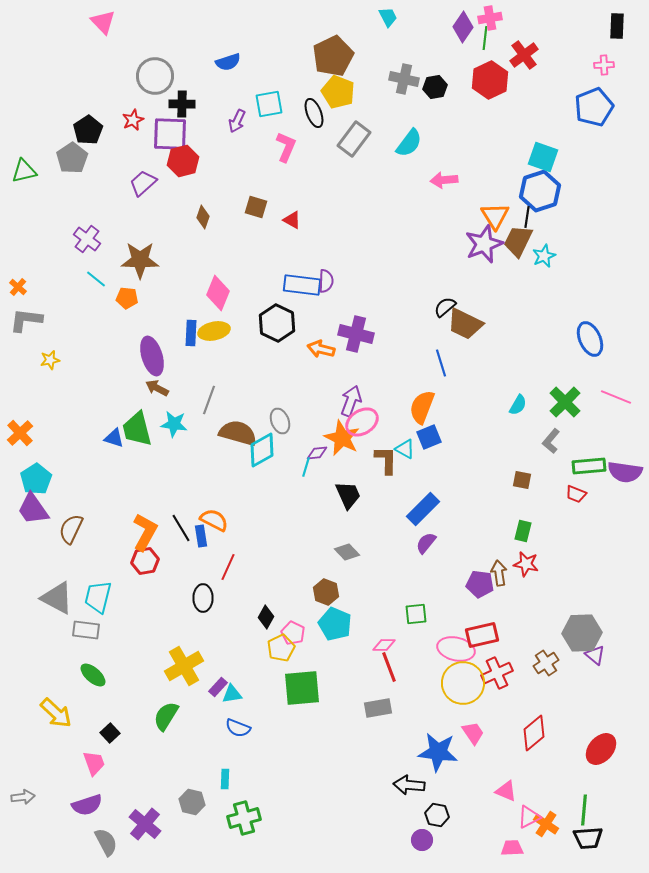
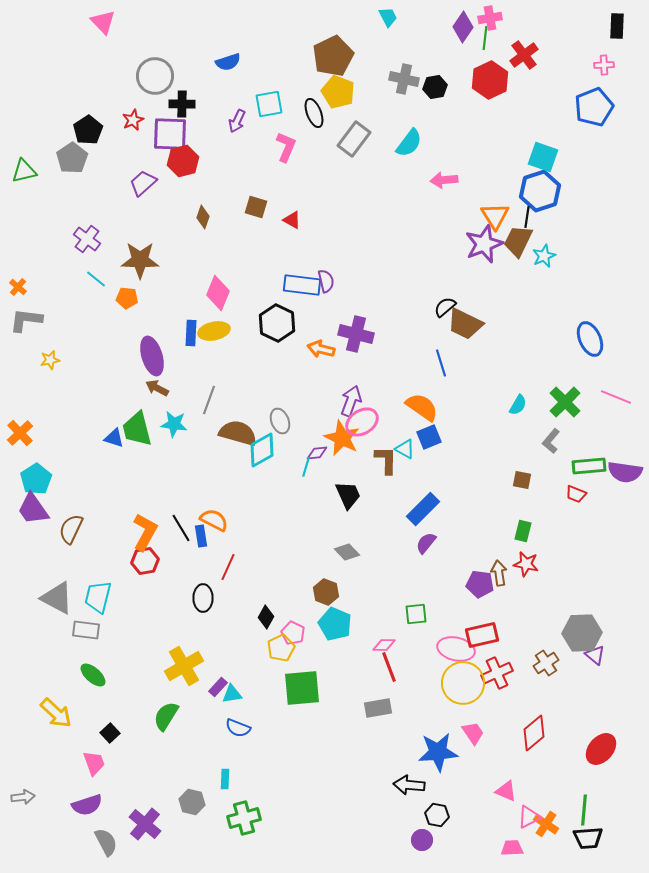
purple semicircle at (326, 281): rotated 15 degrees counterclockwise
orange semicircle at (422, 407): rotated 104 degrees clockwise
blue star at (438, 752): rotated 12 degrees counterclockwise
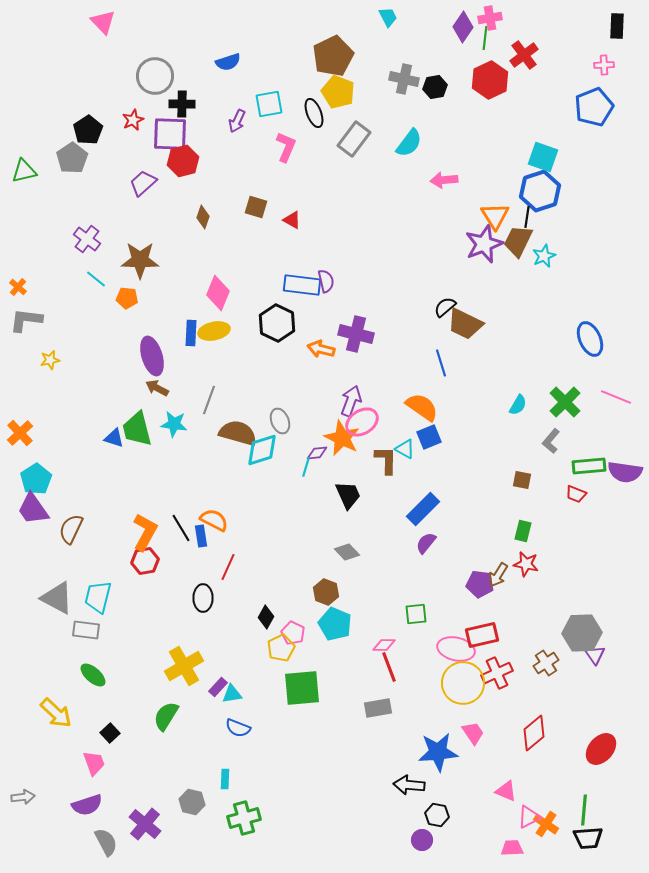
cyan diamond at (262, 450): rotated 12 degrees clockwise
brown arrow at (499, 573): moved 1 px left, 2 px down; rotated 140 degrees counterclockwise
purple triangle at (595, 655): rotated 15 degrees clockwise
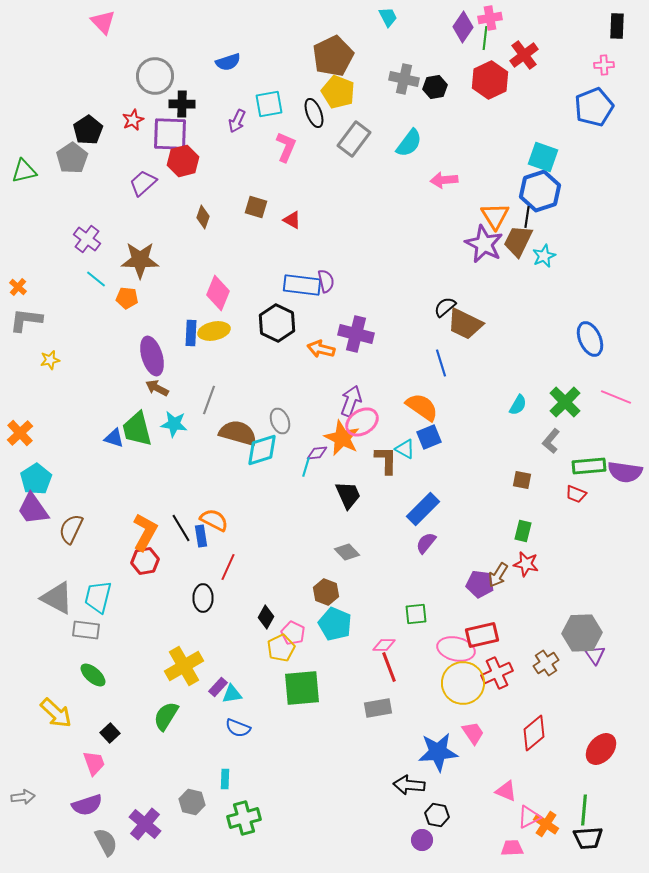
purple star at (484, 244): rotated 24 degrees counterclockwise
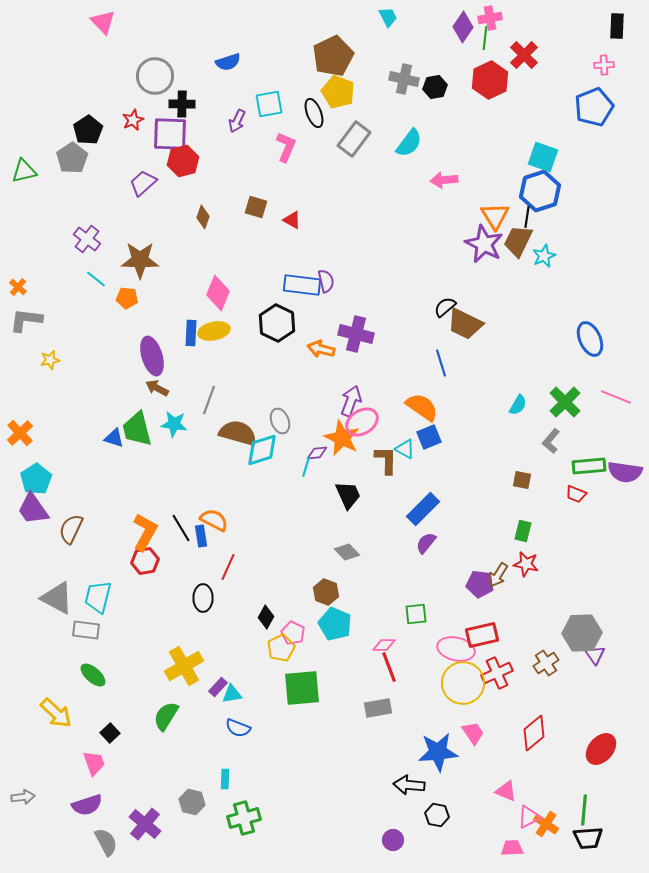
red cross at (524, 55): rotated 8 degrees counterclockwise
purple circle at (422, 840): moved 29 px left
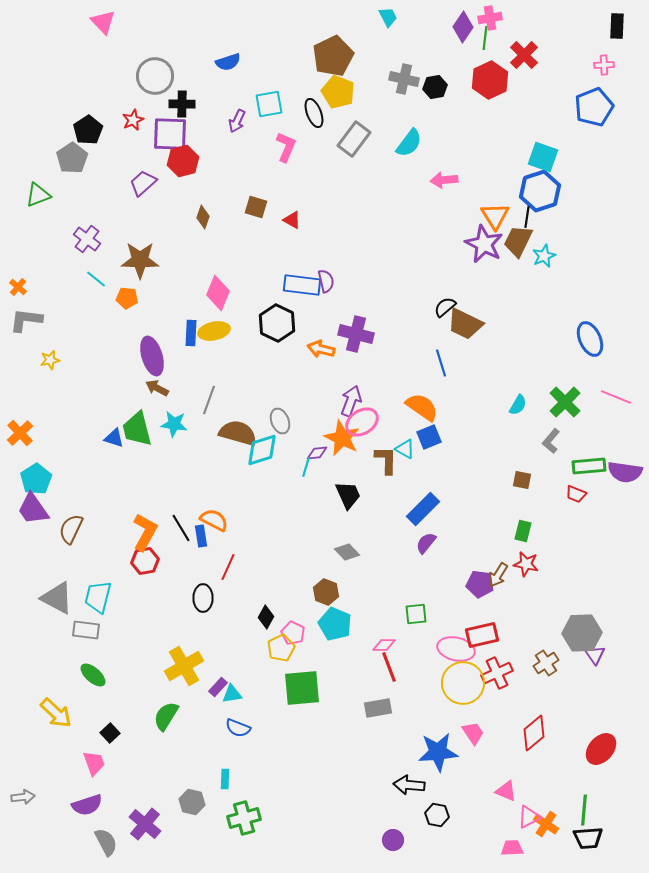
green triangle at (24, 171): moved 14 px right, 24 px down; rotated 8 degrees counterclockwise
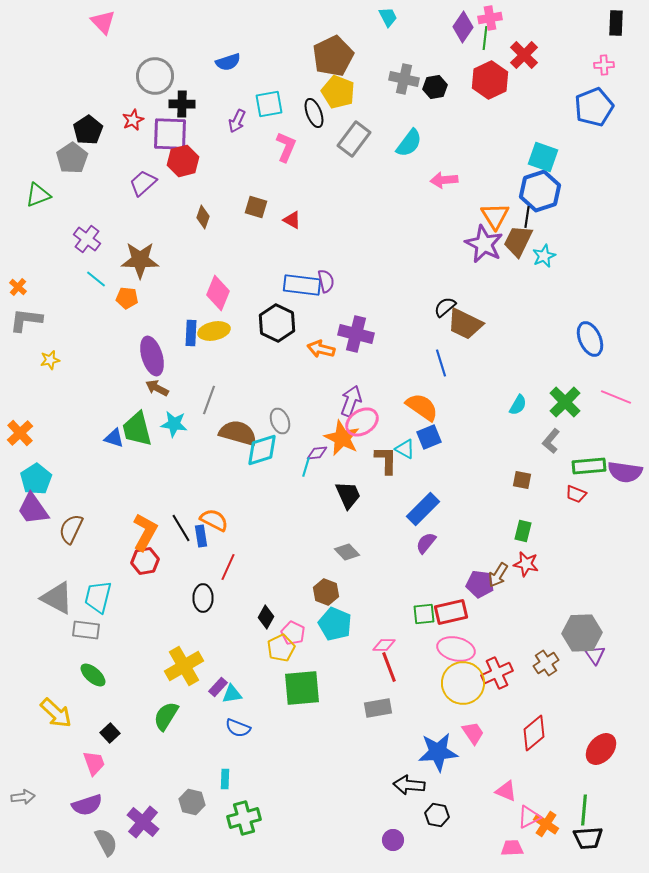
black rectangle at (617, 26): moved 1 px left, 3 px up
green square at (416, 614): moved 8 px right
red rectangle at (482, 635): moved 31 px left, 23 px up
purple cross at (145, 824): moved 2 px left, 2 px up
